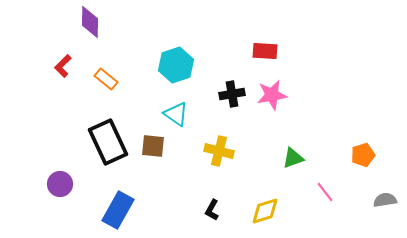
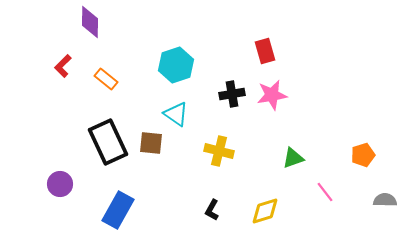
red rectangle: rotated 70 degrees clockwise
brown square: moved 2 px left, 3 px up
gray semicircle: rotated 10 degrees clockwise
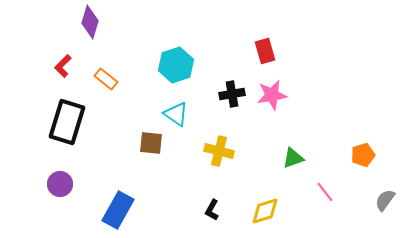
purple diamond: rotated 16 degrees clockwise
black rectangle: moved 41 px left, 20 px up; rotated 42 degrees clockwise
gray semicircle: rotated 55 degrees counterclockwise
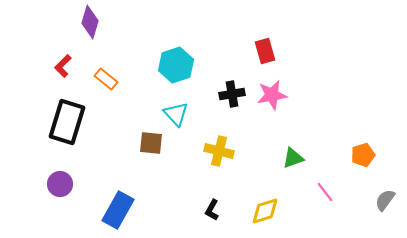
cyan triangle: rotated 12 degrees clockwise
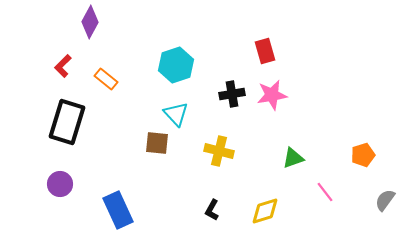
purple diamond: rotated 12 degrees clockwise
brown square: moved 6 px right
blue rectangle: rotated 54 degrees counterclockwise
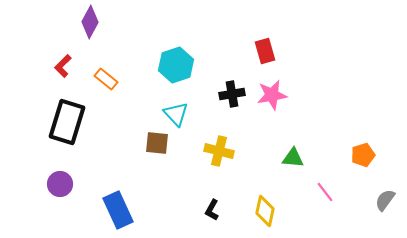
green triangle: rotated 25 degrees clockwise
yellow diamond: rotated 60 degrees counterclockwise
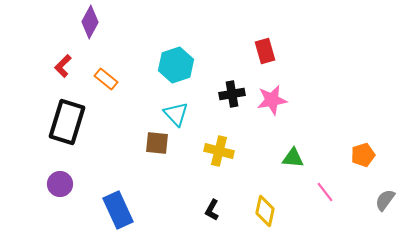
pink star: moved 5 px down
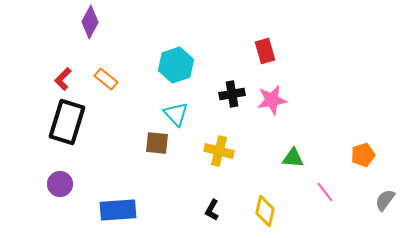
red L-shape: moved 13 px down
blue rectangle: rotated 69 degrees counterclockwise
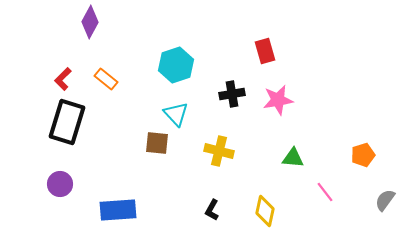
pink star: moved 6 px right
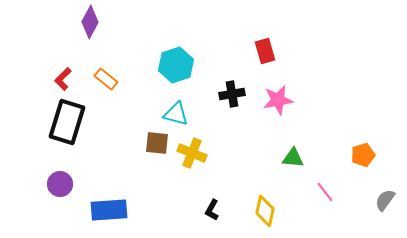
cyan triangle: rotated 32 degrees counterclockwise
yellow cross: moved 27 px left, 2 px down; rotated 8 degrees clockwise
blue rectangle: moved 9 px left
